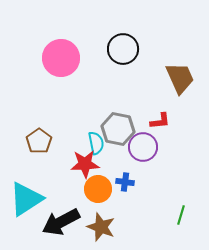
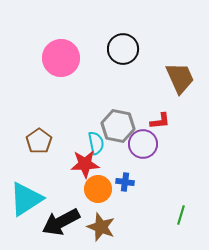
gray hexagon: moved 3 px up
purple circle: moved 3 px up
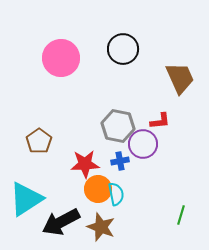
cyan semicircle: moved 20 px right, 51 px down
blue cross: moved 5 px left, 21 px up; rotated 18 degrees counterclockwise
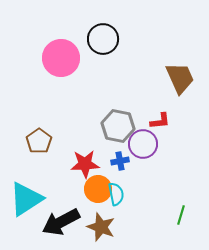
black circle: moved 20 px left, 10 px up
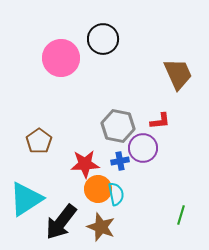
brown trapezoid: moved 2 px left, 4 px up
purple circle: moved 4 px down
black arrow: rotated 24 degrees counterclockwise
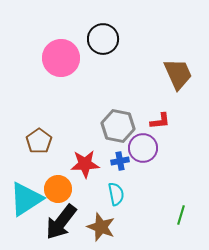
orange circle: moved 40 px left
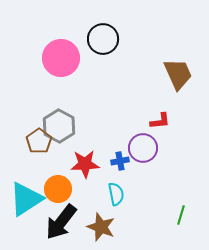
gray hexagon: moved 59 px left; rotated 16 degrees clockwise
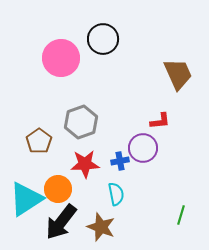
gray hexagon: moved 22 px right, 4 px up; rotated 12 degrees clockwise
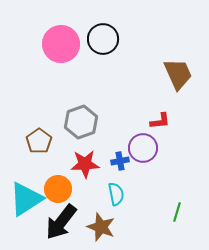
pink circle: moved 14 px up
green line: moved 4 px left, 3 px up
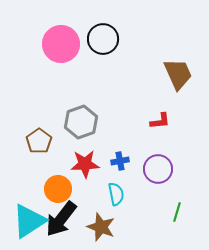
purple circle: moved 15 px right, 21 px down
cyan triangle: moved 3 px right, 22 px down
black arrow: moved 3 px up
